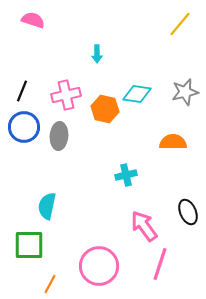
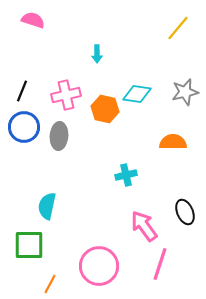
yellow line: moved 2 px left, 4 px down
black ellipse: moved 3 px left
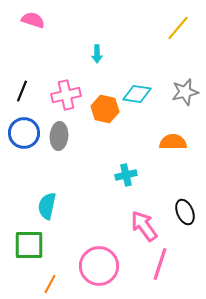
blue circle: moved 6 px down
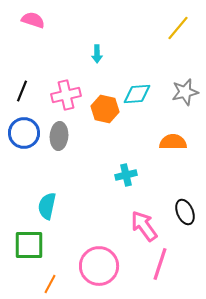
cyan diamond: rotated 12 degrees counterclockwise
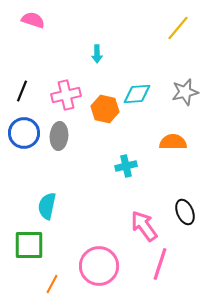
cyan cross: moved 9 px up
orange line: moved 2 px right
